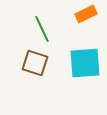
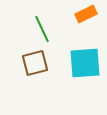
brown square: rotated 32 degrees counterclockwise
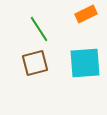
green line: moved 3 px left; rotated 8 degrees counterclockwise
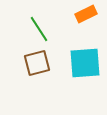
brown square: moved 2 px right
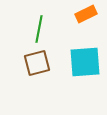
green line: rotated 44 degrees clockwise
cyan square: moved 1 px up
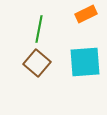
brown square: rotated 36 degrees counterclockwise
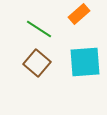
orange rectangle: moved 7 px left; rotated 15 degrees counterclockwise
green line: rotated 68 degrees counterclockwise
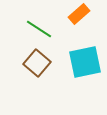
cyan square: rotated 8 degrees counterclockwise
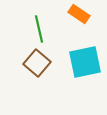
orange rectangle: rotated 75 degrees clockwise
green line: rotated 44 degrees clockwise
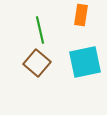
orange rectangle: moved 2 px right, 1 px down; rotated 65 degrees clockwise
green line: moved 1 px right, 1 px down
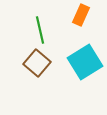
orange rectangle: rotated 15 degrees clockwise
cyan square: rotated 20 degrees counterclockwise
